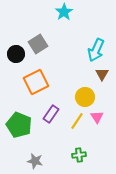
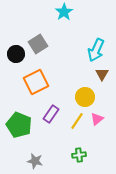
pink triangle: moved 2 px down; rotated 24 degrees clockwise
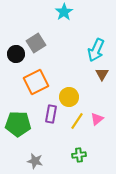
gray square: moved 2 px left, 1 px up
yellow circle: moved 16 px left
purple rectangle: rotated 24 degrees counterclockwise
green pentagon: moved 1 px left, 1 px up; rotated 20 degrees counterclockwise
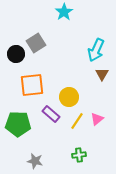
orange square: moved 4 px left, 3 px down; rotated 20 degrees clockwise
purple rectangle: rotated 60 degrees counterclockwise
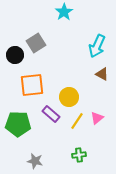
cyan arrow: moved 1 px right, 4 px up
black circle: moved 1 px left, 1 px down
brown triangle: rotated 32 degrees counterclockwise
pink triangle: moved 1 px up
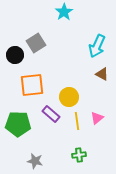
yellow line: rotated 42 degrees counterclockwise
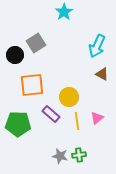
gray star: moved 25 px right, 5 px up
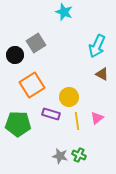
cyan star: rotated 18 degrees counterclockwise
orange square: rotated 25 degrees counterclockwise
purple rectangle: rotated 24 degrees counterclockwise
green cross: rotated 32 degrees clockwise
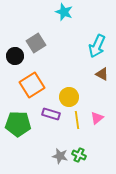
black circle: moved 1 px down
yellow line: moved 1 px up
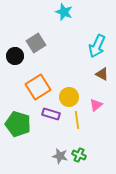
orange square: moved 6 px right, 2 px down
pink triangle: moved 1 px left, 13 px up
green pentagon: rotated 15 degrees clockwise
